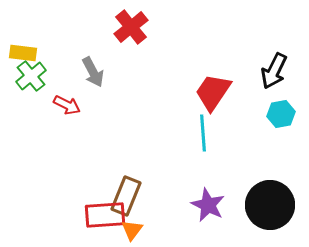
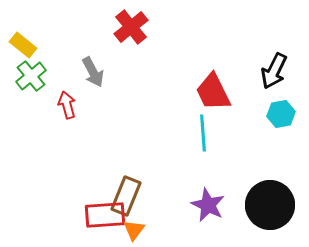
yellow rectangle: moved 8 px up; rotated 32 degrees clockwise
red trapezoid: rotated 60 degrees counterclockwise
red arrow: rotated 132 degrees counterclockwise
orange triangle: moved 2 px right
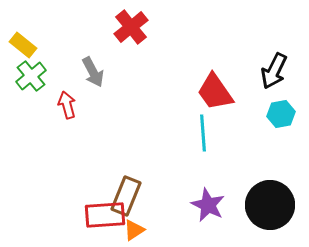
red trapezoid: moved 2 px right; rotated 9 degrees counterclockwise
orange triangle: rotated 20 degrees clockwise
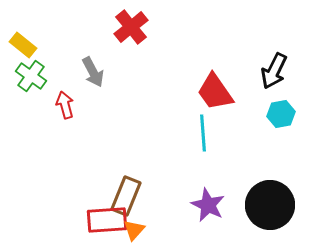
green cross: rotated 16 degrees counterclockwise
red arrow: moved 2 px left
red rectangle: moved 2 px right, 5 px down
orange triangle: rotated 15 degrees counterclockwise
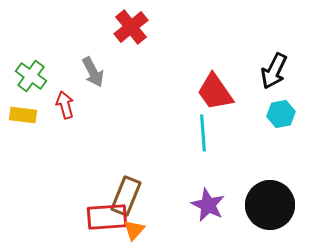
yellow rectangle: moved 70 px down; rotated 32 degrees counterclockwise
red rectangle: moved 3 px up
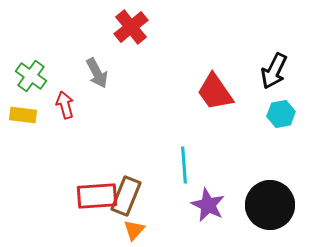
gray arrow: moved 4 px right, 1 px down
cyan line: moved 19 px left, 32 px down
red rectangle: moved 10 px left, 21 px up
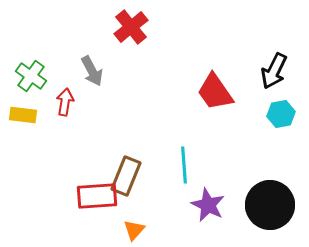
gray arrow: moved 5 px left, 2 px up
red arrow: moved 3 px up; rotated 24 degrees clockwise
brown rectangle: moved 20 px up
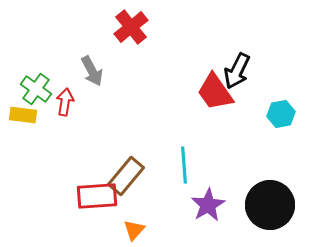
black arrow: moved 37 px left
green cross: moved 5 px right, 13 px down
brown rectangle: rotated 18 degrees clockwise
purple star: rotated 16 degrees clockwise
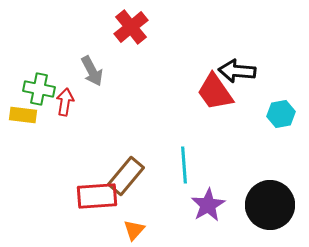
black arrow: rotated 69 degrees clockwise
green cross: moved 3 px right; rotated 24 degrees counterclockwise
